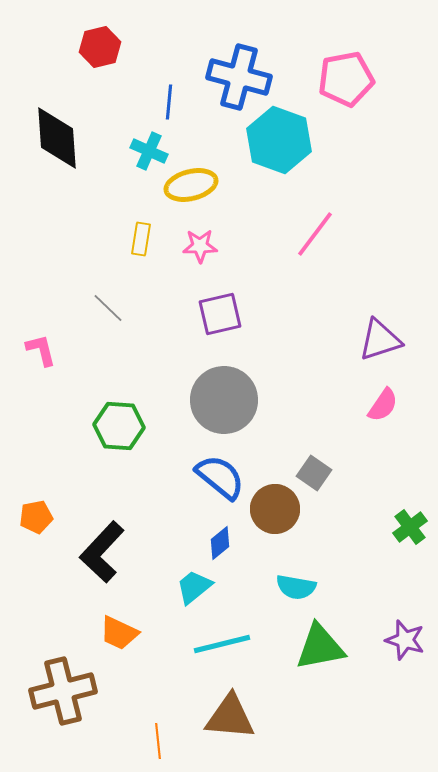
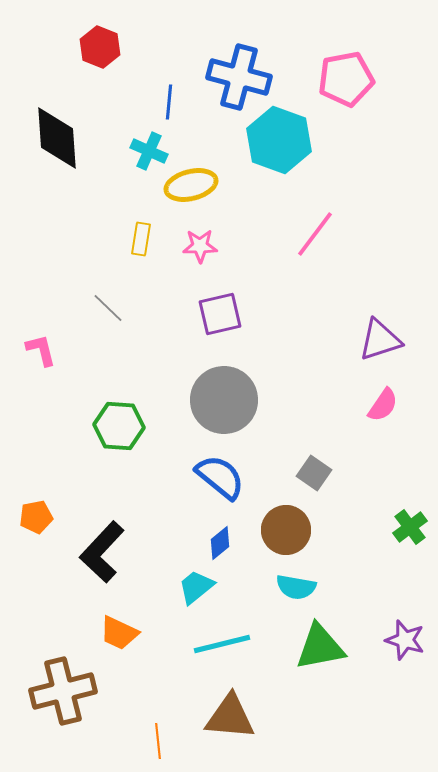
red hexagon: rotated 24 degrees counterclockwise
brown circle: moved 11 px right, 21 px down
cyan trapezoid: moved 2 px right
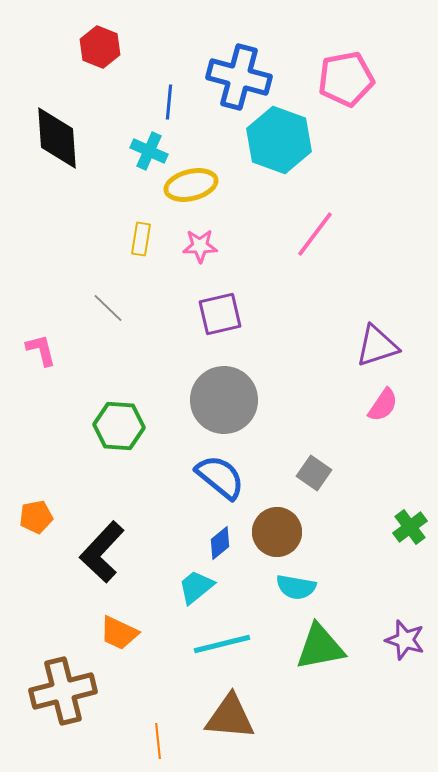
purple triangle: moved 3 px left, 6 px down
brown circle: moved 9 px left, 2 px down
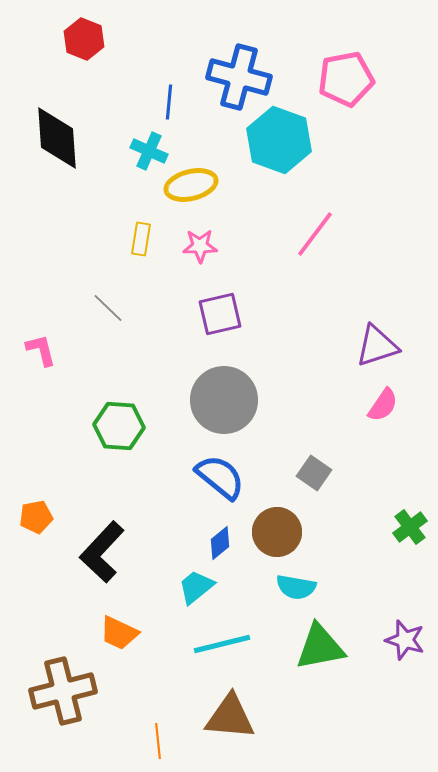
red hexagon: moved 16 px left, 8 px up
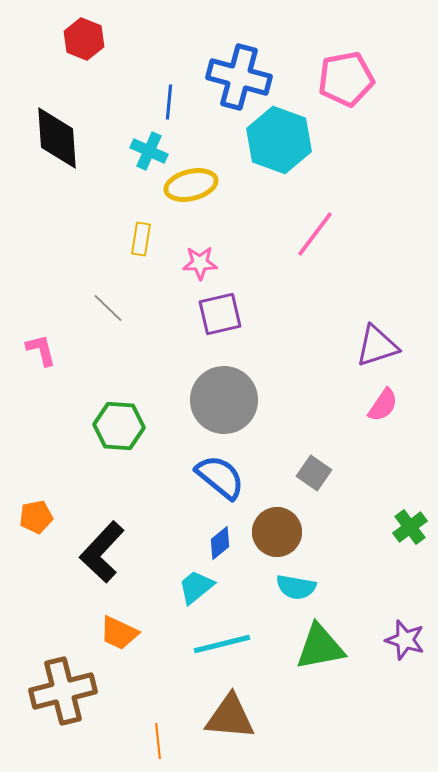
pink star: moved 17 px down
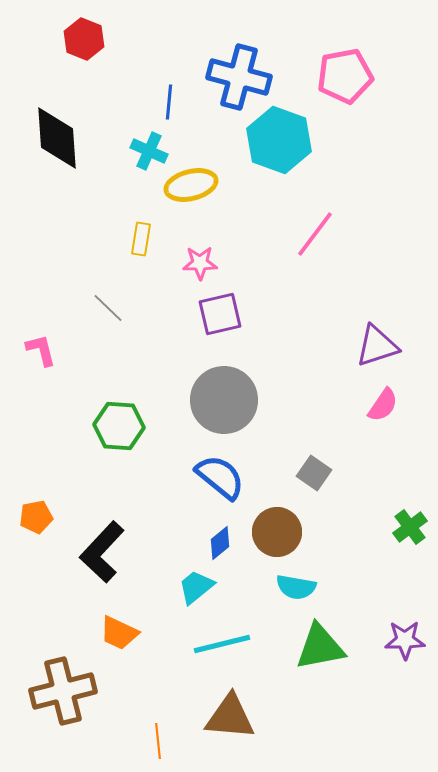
pink pentagon: moved 1 px left, 3 px up
purple star: rotated 18 degrees counterclockwise
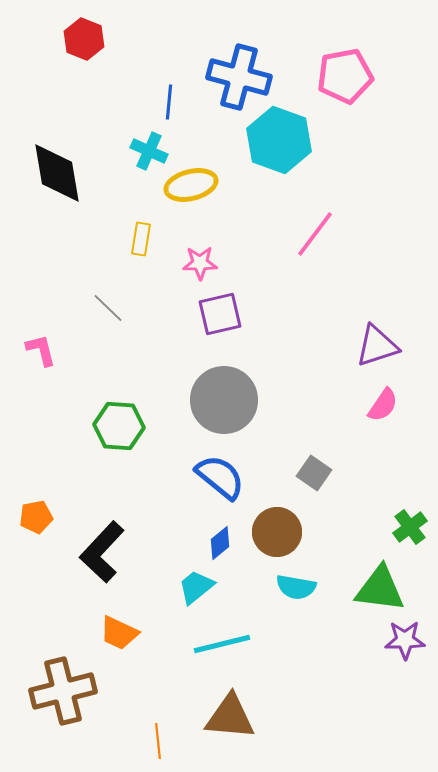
black diamond: moved 35 px down; rotated 6 degrees counterclockwise
green triangle: moved 60 px right, 58 px up; rotated 18 degrees clockwise
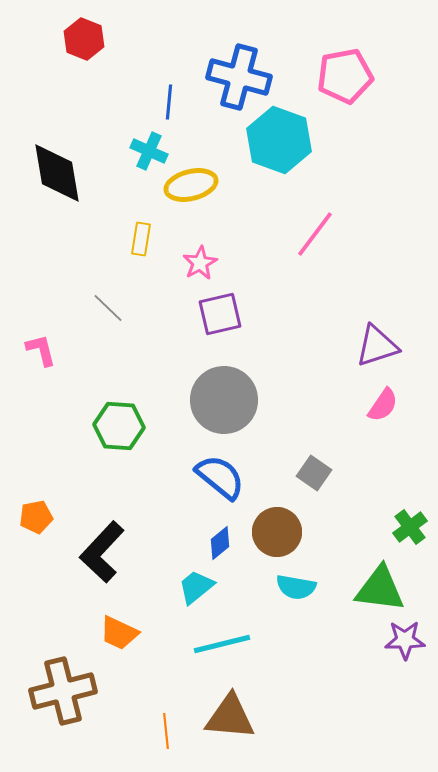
pink star: rotated 28 degrees counterclockwise
orange line: moved 8 px right, 10 px up
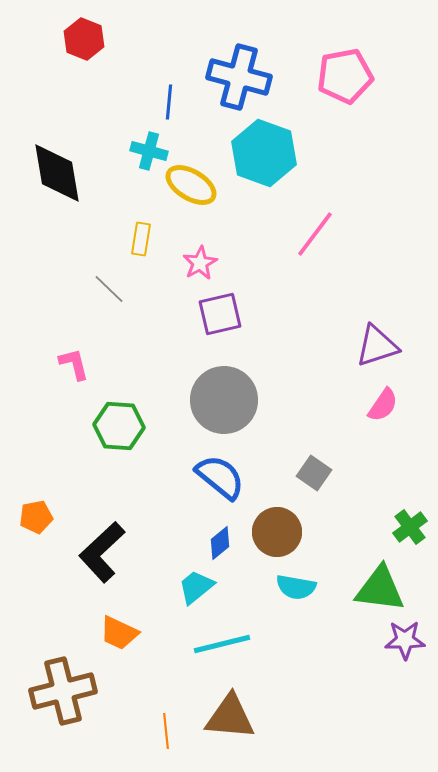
cyan hexagon: moved 15 px left, 13 px down
cyan cross: rotated 9 degrees counterclockwise
yellow ellipse: rotated 45 degrees clockwise
gray line: moved 1 px right, 19 px up
pink L-shape: moved 33 px right, 14 px down
black L-shape: rotated 4 degrees clockwise
